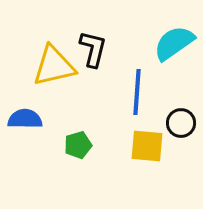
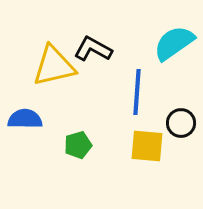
black L-shape: rotated 75 degrees counterclockwise
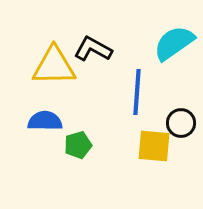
yellow triangle: rotated 12 degrees clockwise
blue semicircle: moved 20 px right, 2 px down
yellow square: moved 7 px right
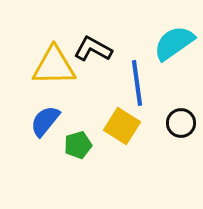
blue line: moved 9 px up; rotated 12 degrees counterclockwise
blue semicircle: rotated 52 degrees counterclockwise
yellow square: moved 32 px left, 20 px up; rotated 27 degrees clockwise
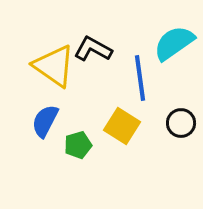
yellow triangle: rotated 36 degrees clockwise
blue line: moved 3 px right, 5 px up
blue semicircle: rotated 12 degrees counterclockwise
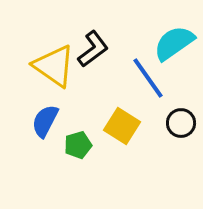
black L-shape: rotated 114 degrees clockwise
blue line: moved 8 px right; rotated 27 degrees counterclockwise
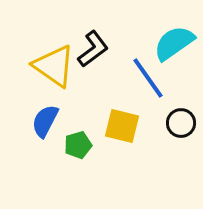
yellow square: rotated 18 degrees counterclockwise
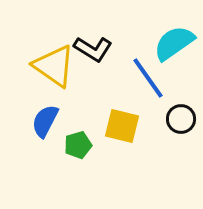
black L-shape: rotated 69 degrees clockwise
black circle: moved 4 px up
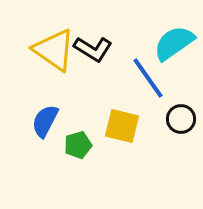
yellow triangle: moved 16 px up
